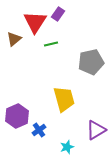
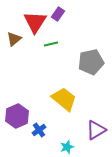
yellow trapezoid: rotated 36 degrees counterclockwise
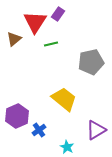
cyan star: rotated 24 degrees counterclockwise
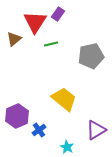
gray pentagon: moved 6 px up
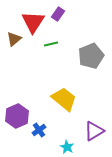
red triangle: moved 2 px left
gray pentagon: rotated 10 degrees counterclockwise
purple triangle: moved 2 px left, 1 px down
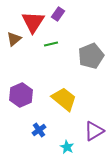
purple hexagon: moved 4 px right, 21 px up
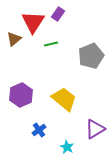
purple triangle: moved 1 px right, 2 px up
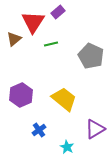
purple rectangle: moved 2 px up; rotated 16 degrees clockwise
gray pentagon: rotated 25 degrees counterclockwise
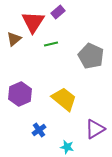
purple hexagon: moved 1 px left, 1 px up
cyan star: rotated 16 degrees counterclockwise
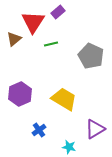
yellow trapezoid: rotated 8 degrees counterclockwise
cyan star: moved 2 px right
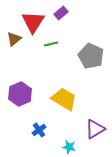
purple rectangle: moved 3 px right, 1 px down
